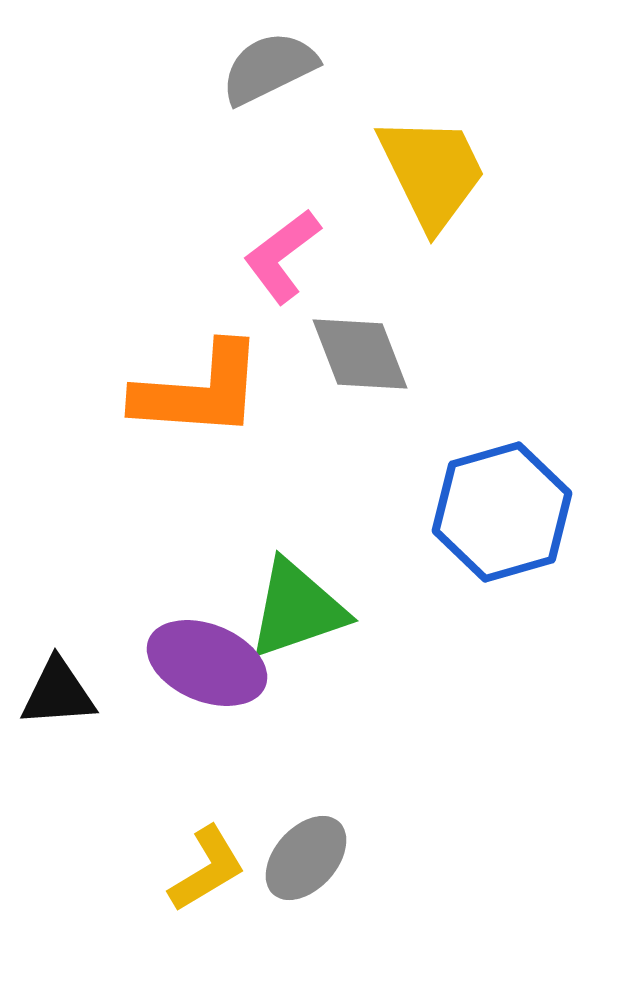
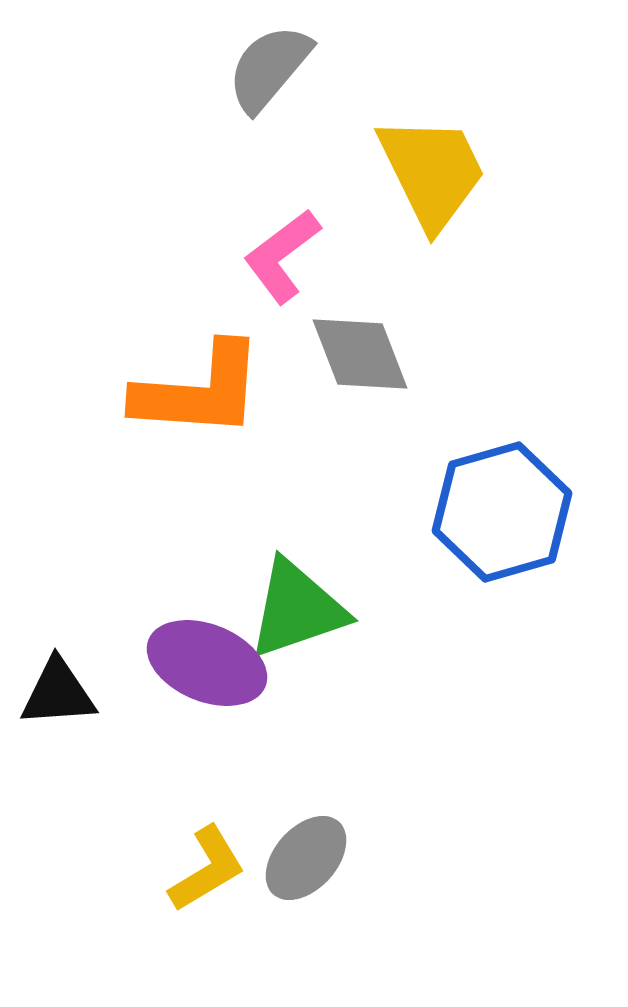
gray semicircle: rotated 24 degrees counterclockwise
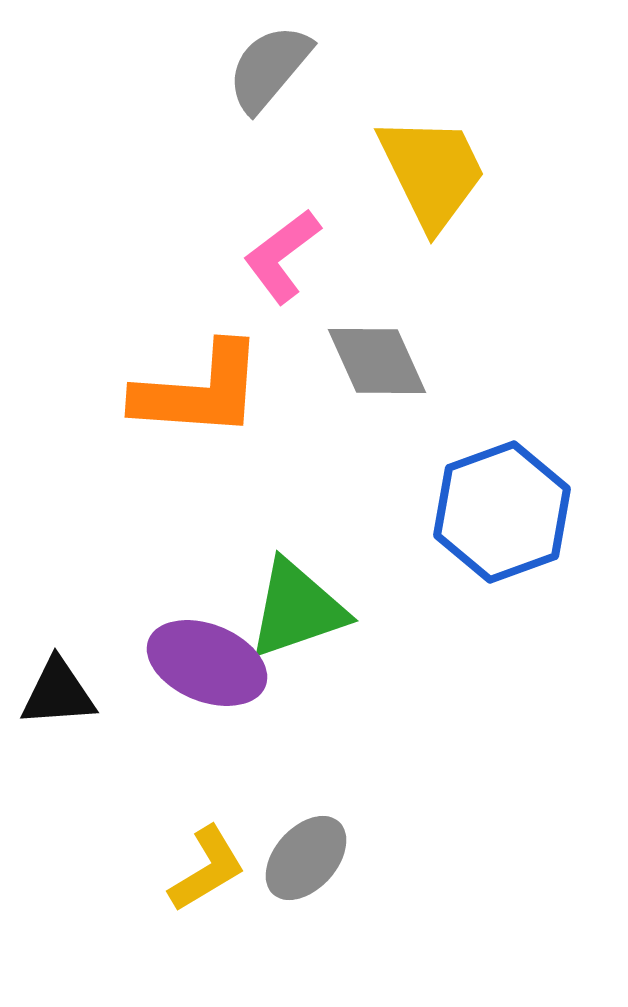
gray diamond: moved 17 px right, 7 px down; rotated 3 degrees counterclockwise
blue hexagon: rotated 4 degrees counterclockwise
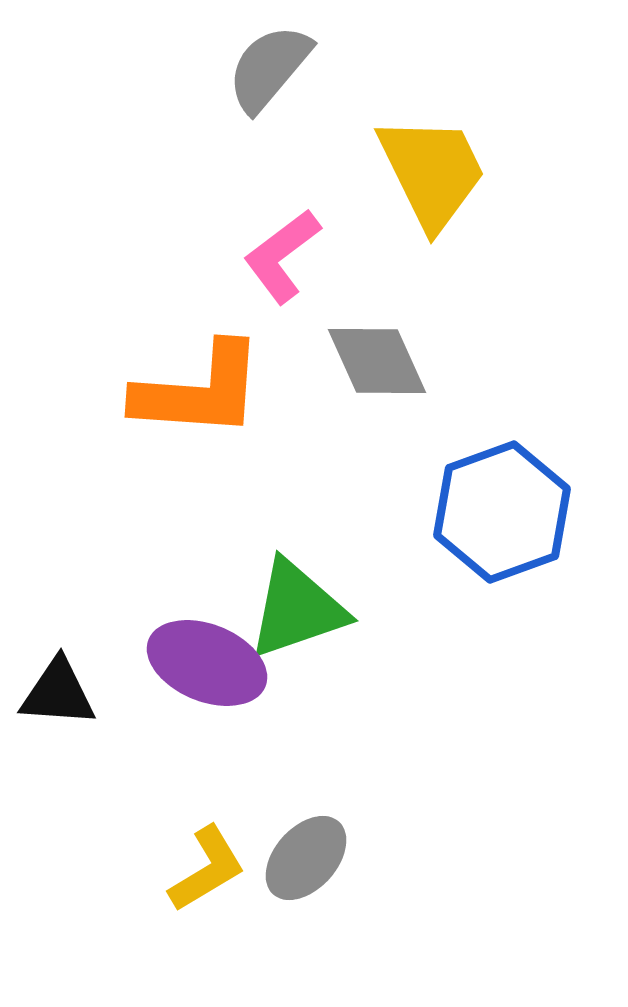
black triangle: rotated 8 degrees clockwise
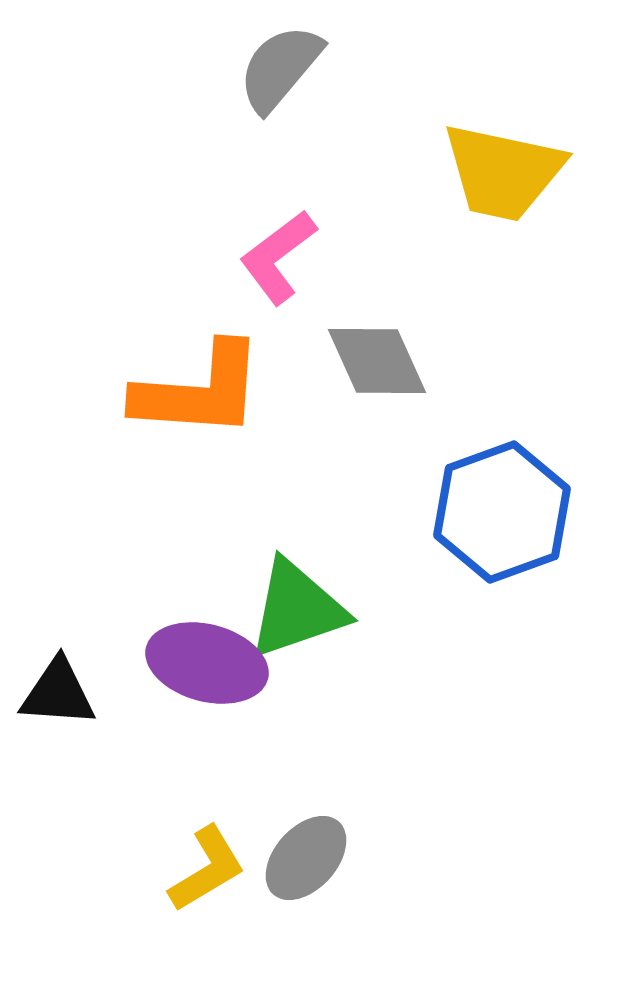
gray semicircle: moved 11 px right
yellow trapezoid: moved 71 px right; rotated 128 degrees clockwise
pink L-shape: moved 4 px left, 1 px down
purple ellipse: rotated 7 degrees counterclockwise
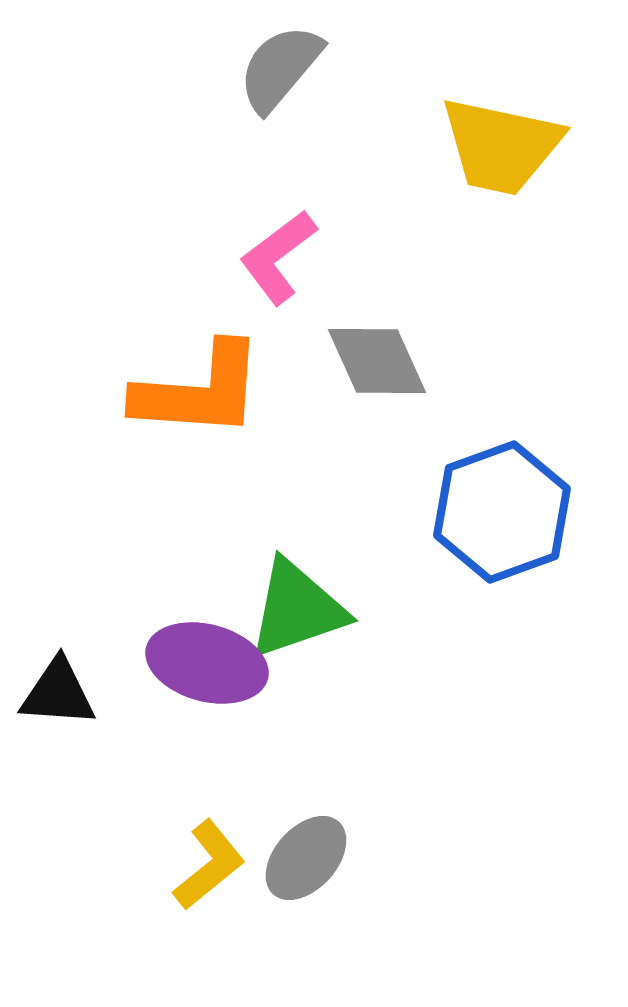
yellow trapezoid: moved 2 px left, 26 px up
yellow L-shape: moved 2 px right, 4 px up; rotated 8 degrees counterclockwise
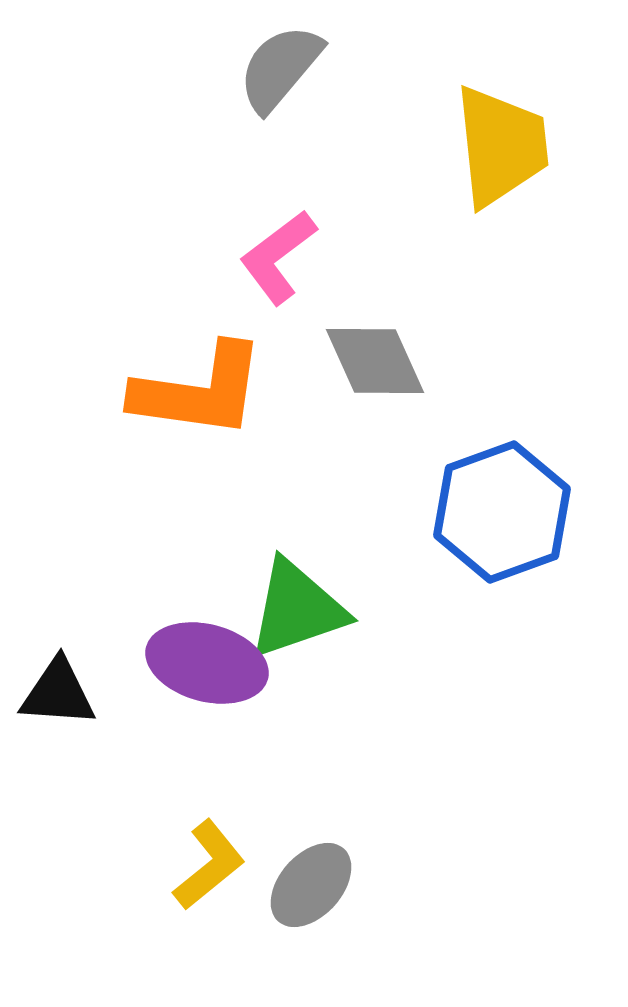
yellow trapezoid: rotated 108 degrees counterclockwise
gray diamond: moved 2 px left
orange L-shape: rotated 4 degrees clockwise
gray ellipse: moved 5 px right, 27 px down
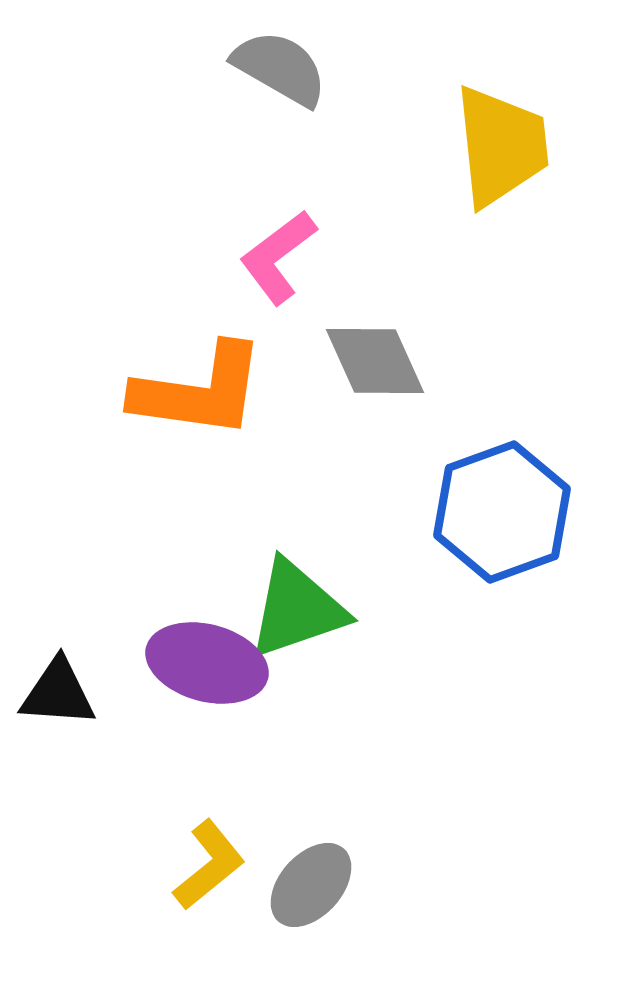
gray semicircle: rotated 80 degrees clockwise
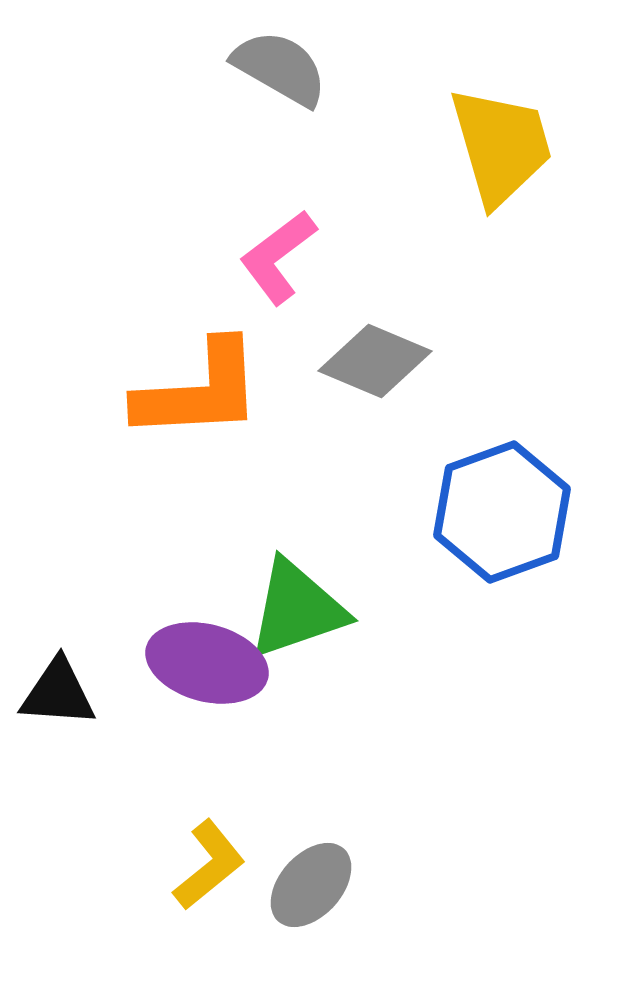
yellow trapezoid: rotated 10 degrees counterclockwise
gray diamond: rotated 43 degrees counterclockwise
orange L-shape: rotated 11 degrees counterclockwise
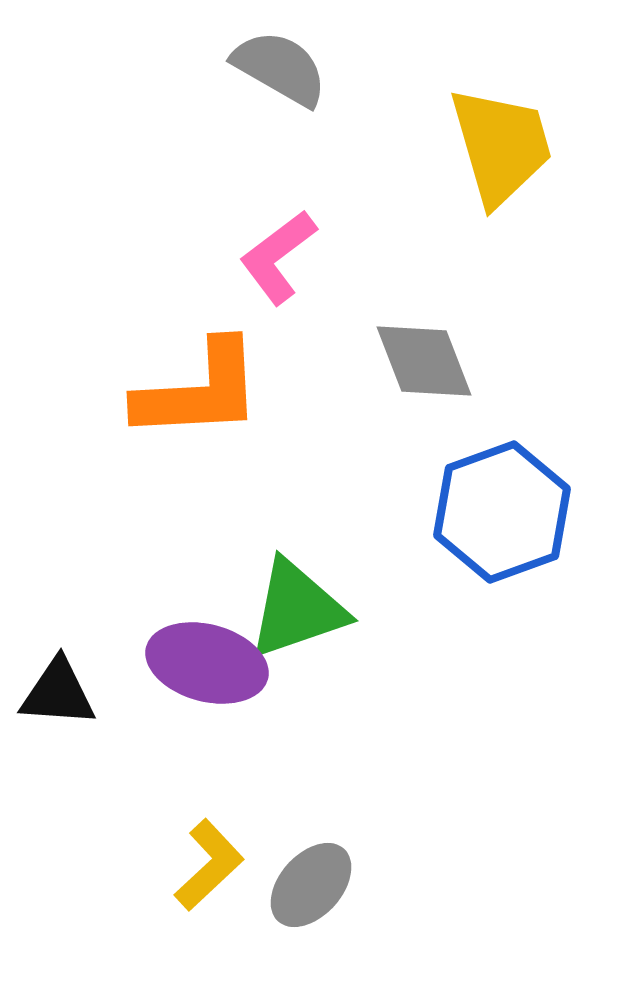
gray diamond: moved 49 px right; rotated 46 degrees clockwise
yellow L-shape: rotated 4 degrees counterclockwise
